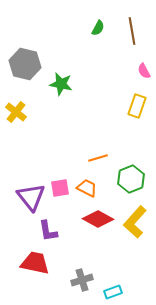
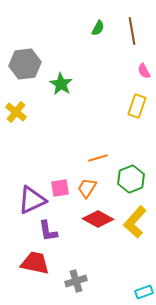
gray hexagon: rotated 20 degrees counterclockwise
green star: rotated 20 degrees clockwise
orange trapezoid: rotated 85 degrees counterclockwise
purple triangle: moved 1 px right, 3 px down; rotated 44 degrees clockwise
gray cross: moved 6 px left, 1 px down
cyan rectangle: moved 31 px right
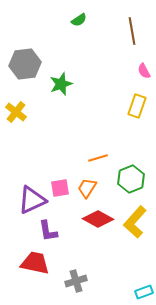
green semicircle: moved 19 px left, 8 px up; rotated 28 degrees clockwise
green star: rotated 20 degrees clockwise
